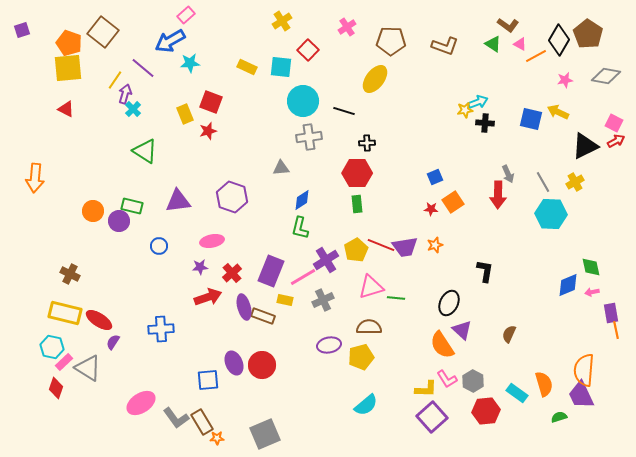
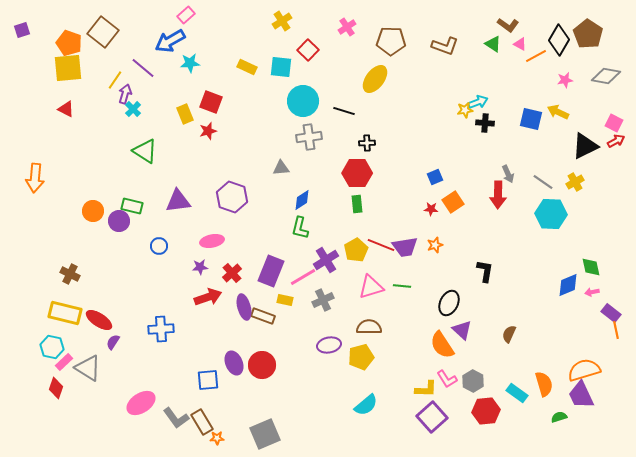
gray line at (543, 182): rotated 25 degrees counterclockwise
green line at (396, 298): moved 6 px right, 12 px up
purple rectangle at (611, 313): rotated 42 degrees counterclockwise
orange semicircle at (584, 370): rotated 68 degrees clockwise
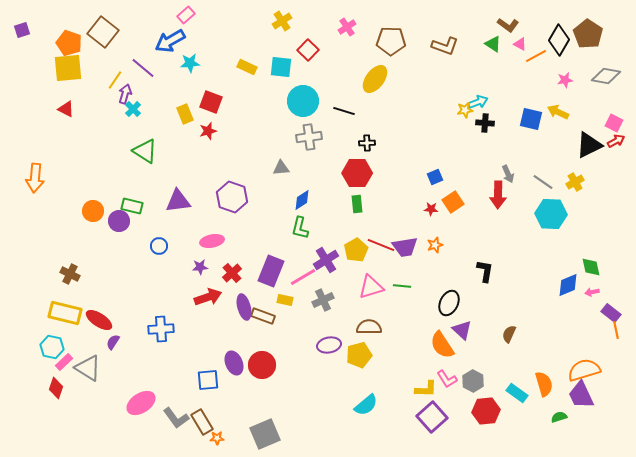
black triangle at (585, 146): moved 4 px right, 1 px up
yellow pentagon at (361, 357): moved 2 px left, 2 px up
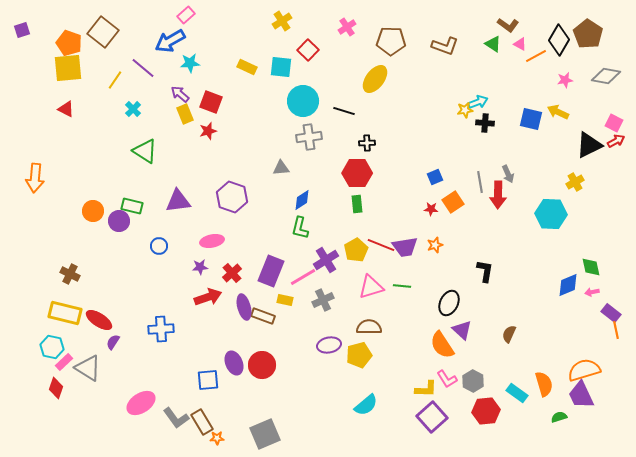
purple arrow at (125, 94): moved 55 px right; rotated 66 degrees counterclockwise
gray line at (543, 182): moved 63 px left; rotated 45 degrees clockwise
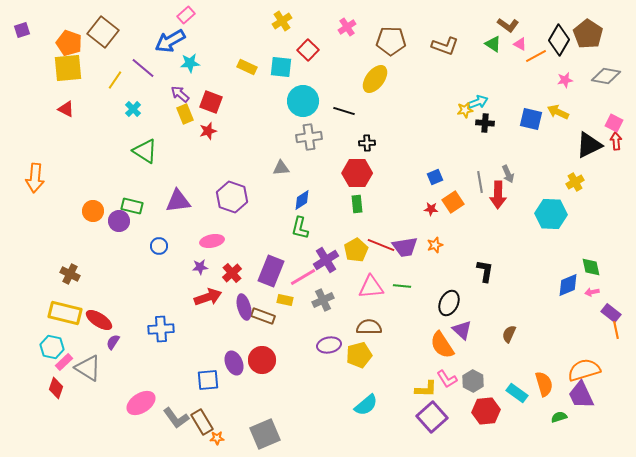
red arrow at (616, 141): rotated 66 degrees counterclockwise
pink triangle at (371, 287): rotated 12 degrees clockwise
red circle at (262, 365): moved 5 px up
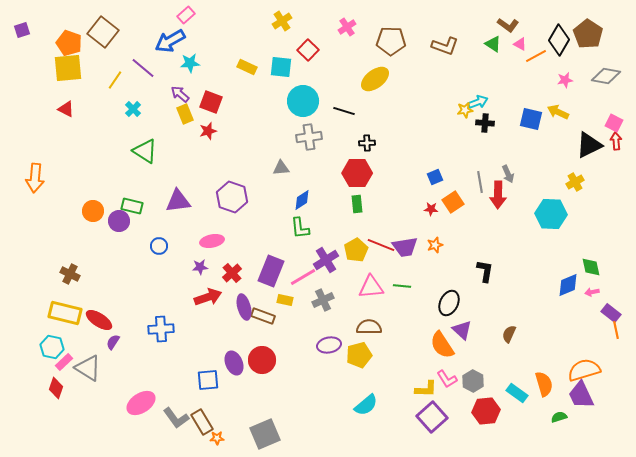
yellow ellipse at (375, 79): rotated 16 degrees clockwise
green L-shape at (300, 228): rotated 20 degrees counterclockwise
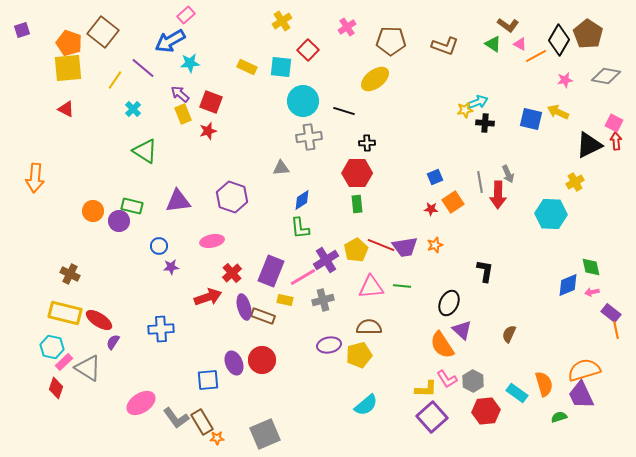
yellow rectangle at (185, 114): moved 2 px left
purple star at (200, 267): moved 29 px left
gray cross at (323, 300): rotated 10 degrees clockwise
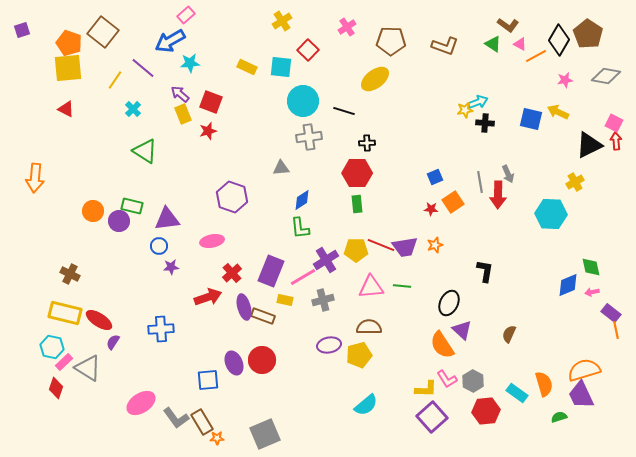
purple triangle at (178, 201): moved 11 px left, 18 px down
yellow pentagon at (356, 250): rotated 30 degrees clockwise
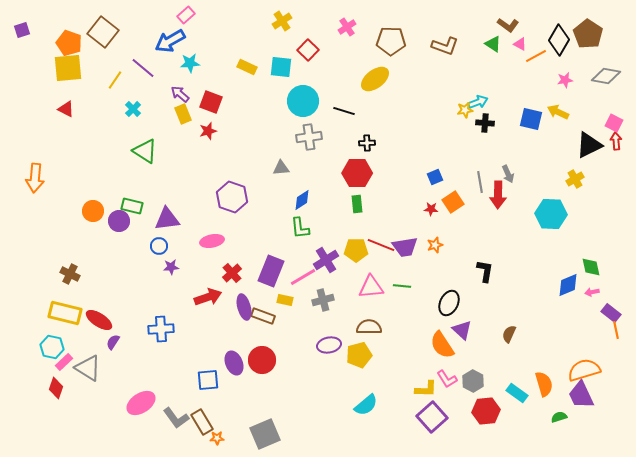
yellow cross at (575, 182): moved 3 px up
